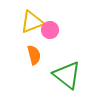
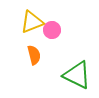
pink circle: moved 2 px right
green triangle: moved 10 px right; rotated 12 degrees counterclockwise
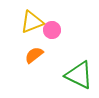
orange semicircle: rotated 114 degrees counterclockwise
green triangle: moved 2 px right
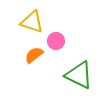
yellow triangle: rotated 40 degrees clockwise
pink circle: moved 4 px right, 11 px down
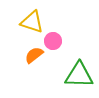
pink circle: moved 3 px left
green triangle: rotated 24 degrees counterclockwise
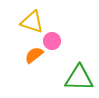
pink circle: moved 1 px left
green triangle: moved 3 px down
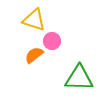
yellow triangle: moved 2 px right, 2 px up
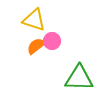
orange semicircle: moved 2 px right, 9 px up
